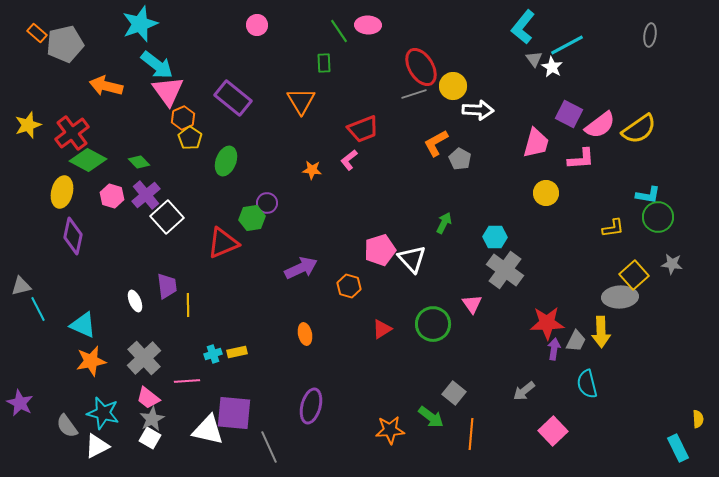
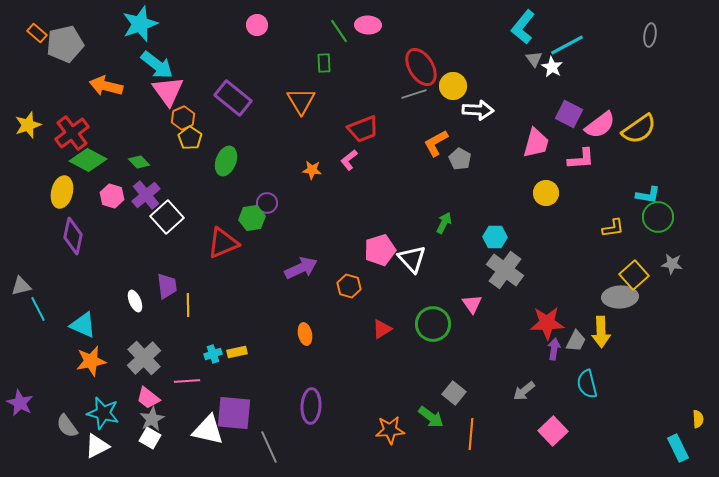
purple ellipse at (311, 406): rotated 12 degrees counterclockwise
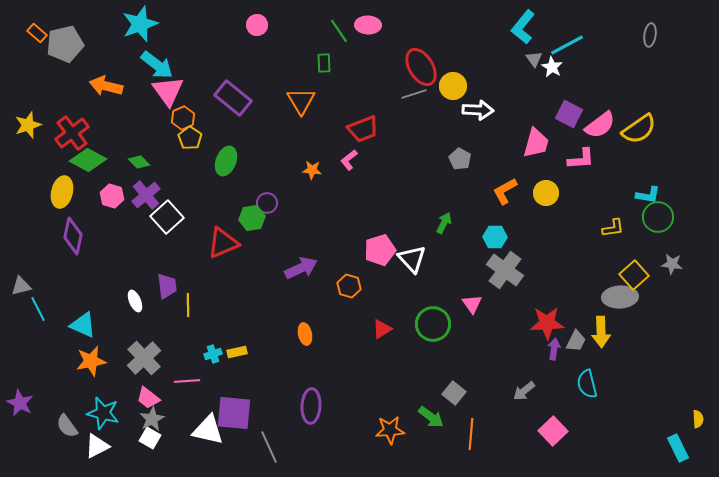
orange L-shape at (436, 143): moved 69 px right, 48 px down
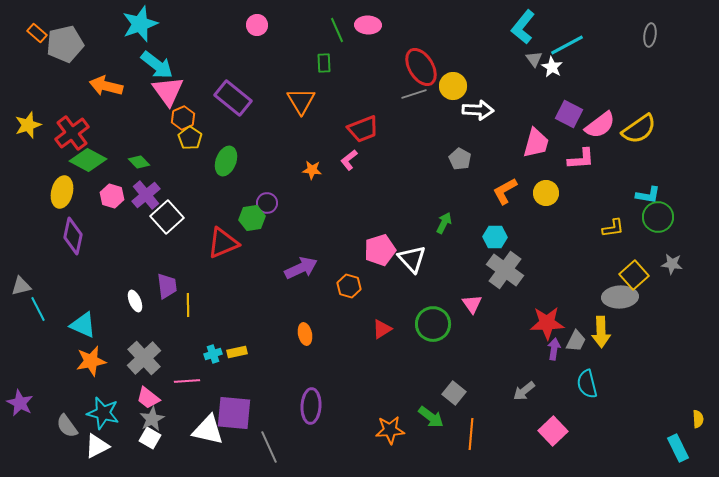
green line at (339, 31): moved 2 px left, 1 px up; rotated 10 degrees clockwise
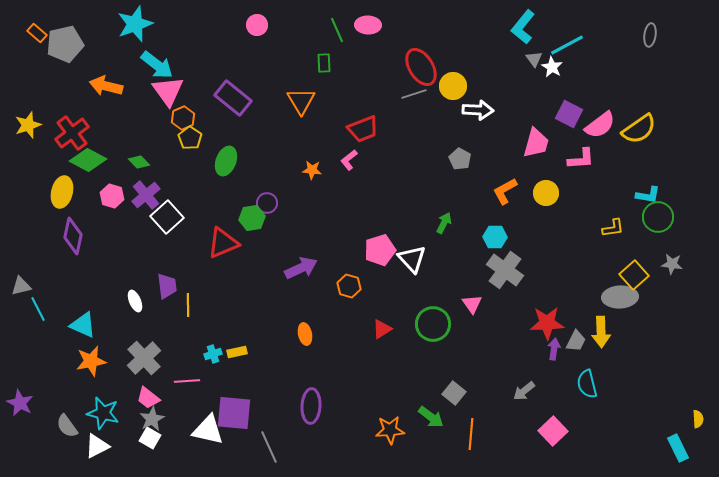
cyan star at (140, 24): moved 5 px left
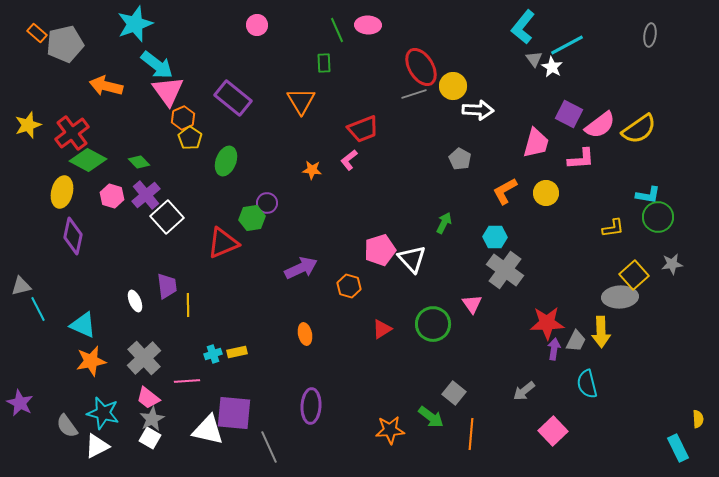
gray star at (672, 264): rotated 15 degrees counterclockwise
